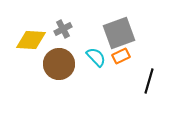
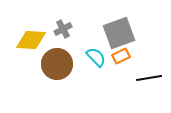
brown circle: moved 2 px left
black line: moved 3 px up; rotated 65 degrees clockwise
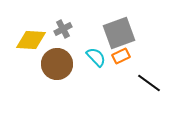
black line: moved 5 px down; rotated 45 degrees clockwise
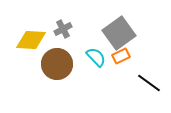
gray square: rotated 16 degrees counterclockwise
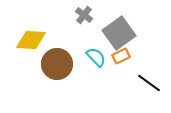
gray cross: moved 21 px right, 14 px up; rotated 24 degrees counterclockwise
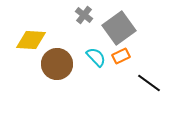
gray square: moved 5 px up
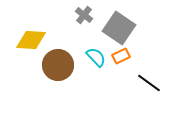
gray square: rotated 20 degrees counterclockwise
brown circle: moved 1 px right, 1 px down
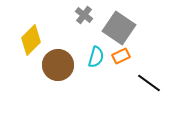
yellow diamond: rotated 48 degrees counterclockwise
cyan semicircle: rotated 60 degrees clockwise
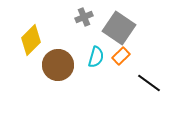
gray cross: moved 2 px down; rotated 30 degrees clockwise
orange rectangle: rotated 18 degrees counterclockwise
